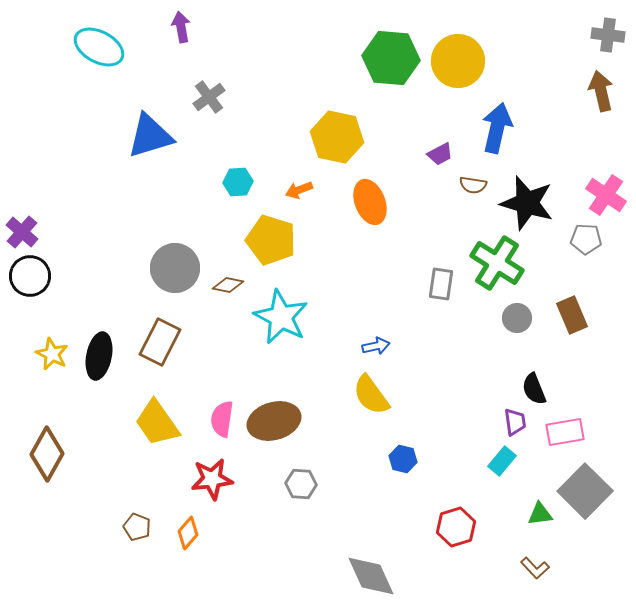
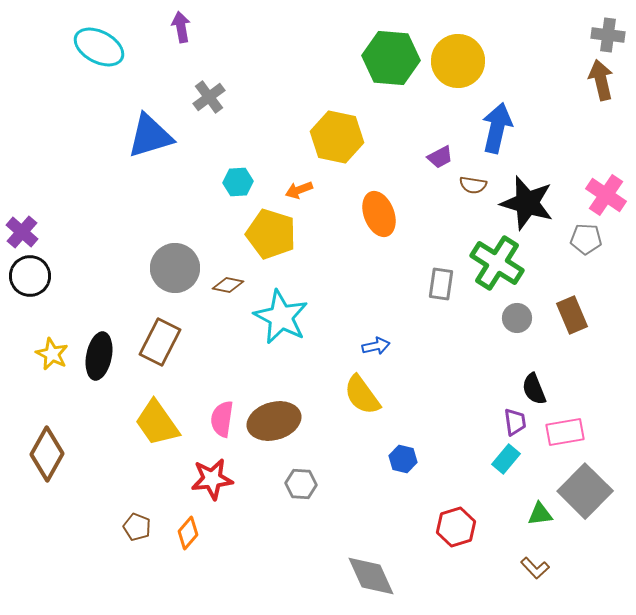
brown arrow at (601, 91): moved 11 px up
purple trapezoid at (440, 154): moved 3 px down
orange ellipse at (370, 202): moved 9 px right, 12 px down
yellow pentagon at (271, 240): moved 6 px up
yellow semicircle at (371, 395): moved 9 px left
cyan rectangle at (502, 461): moved 4 px right, 2 px up
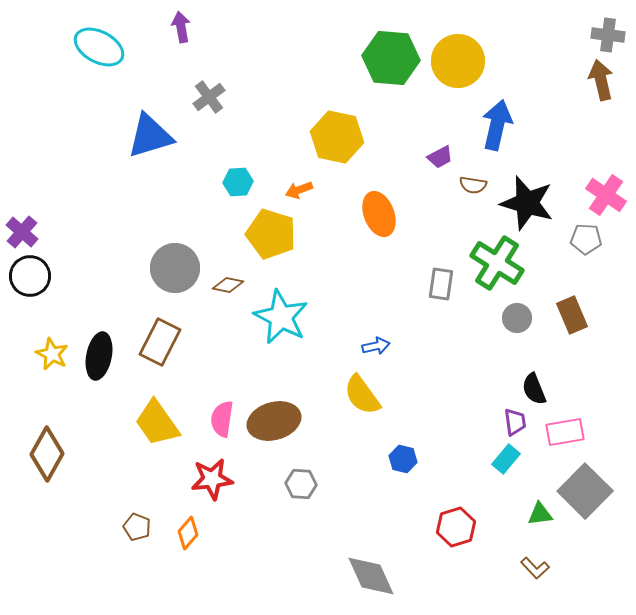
blue arrow at (497, 128): moved 3 px up
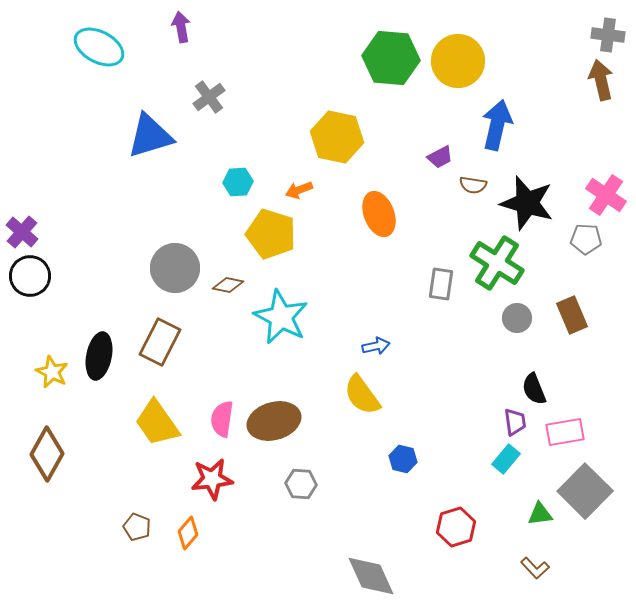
yellow star at (52, 354): moved 18 px down
